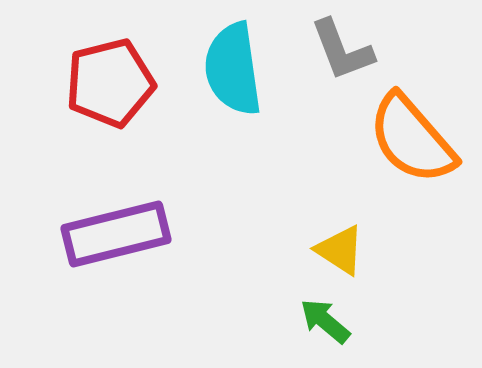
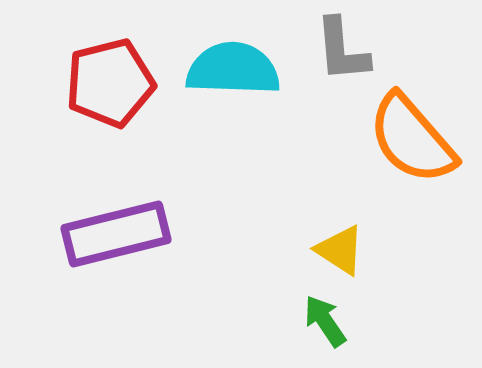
gray L-shape: rotated 16 degrees clockwise
cyan semicircle: rotated 100 degrees clockwise
green arrow: rotated 16 degrees clockwise
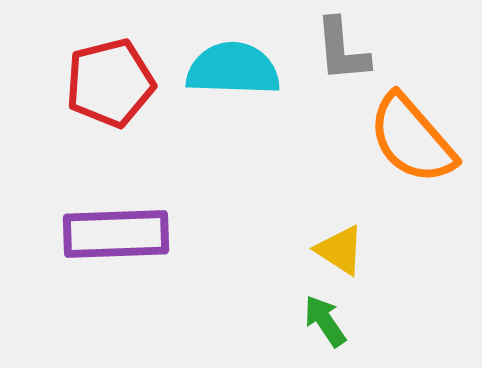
purple rectangle: rotated 12 degrees clockwise
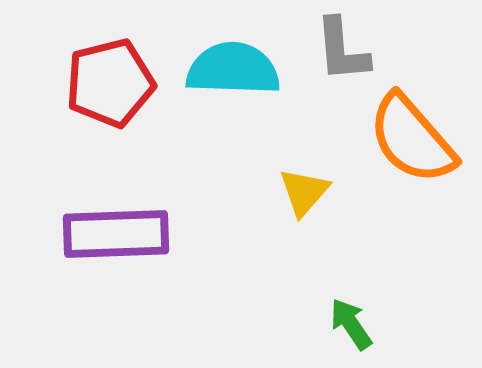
yellow triangle: moved 36 px left, 58 px up; rotated 38 degrees clockwise
green arrow: moved 26 px right, 3 px down
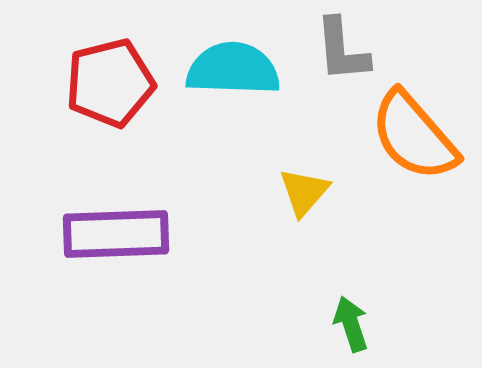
orange semicircle: moved 2 px right, 3 px up
green arrow: rotated 16 degrees clockwise
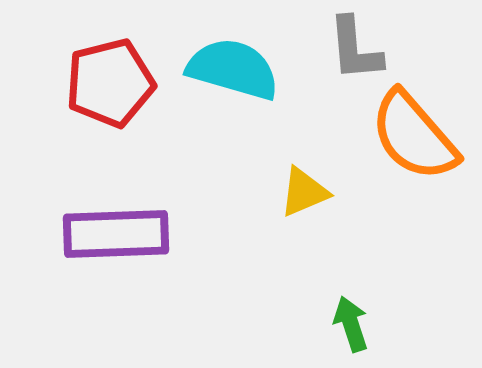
gray L-shape: moved 13 px right, 1 px up
cyan semicircle: rotated 14 degrees clockwise
yellow triangle: rotated 26 degrees clockwise
